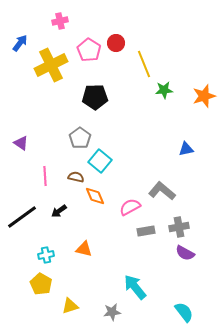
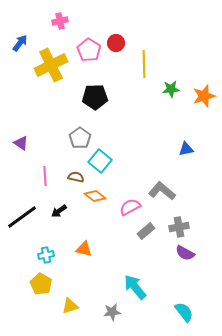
yellow line: rotated 20 degrees clockwise
green star: moved 7 px right, 1 px up
orange diamond: rotated 30 degrees counterclockwise
gray rectangle: rotated 30 degrees counterclockwise
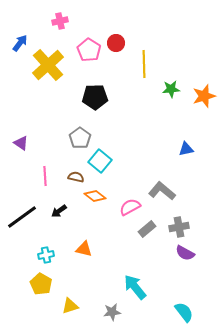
yellow cross: moved 3 px left; rotated 16 degrees counterclockwise
gray rectangle: moved 1 px right, 2 px up
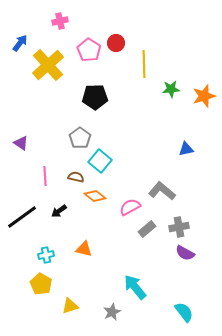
gray star: rotated 18 degrees counterclockwise
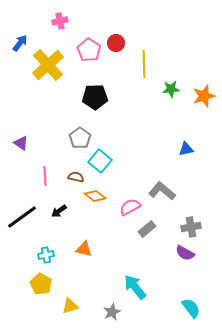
gray cross: moved 12 px right
cyan semicircle: moved 7 px right, 4 px up
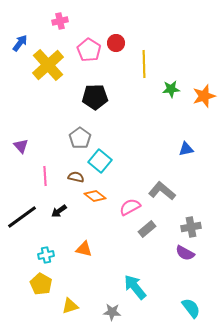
purple triangle: moved 3 px down; rotated 14 degrees clockwise
gray star: rotated 30 degrees clockwise
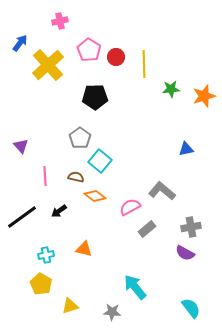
red circle: moved 14 px down
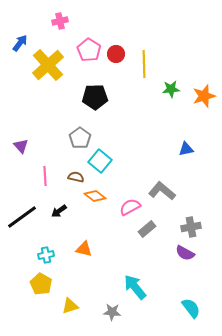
red circle: moved 3 px up
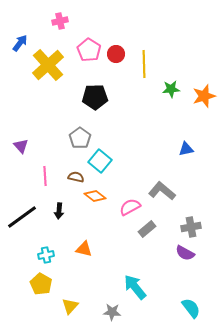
black arrow: rotated 49 degrees counterclockwise
yellow triangle: rotated 30 degrees counterclockwise
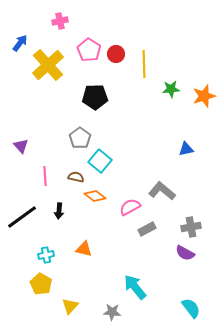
gray rectangle: rotated 12 degrees clockwise
